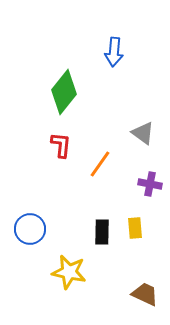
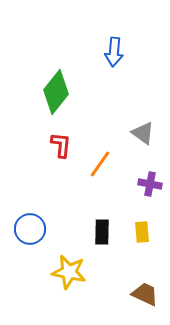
green diamond: moved 8 px left
yellow rectangle: moved 7 px right, 4 px down
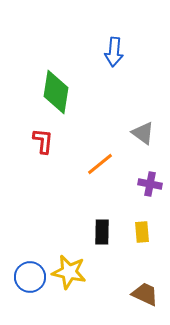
green diamond: rotated 30 degrees counterclockwise
red L-shape: moved 18 px left, 4 px up
orange line: rotated 16 degrees clockwise
blue circle: moved 48 px down
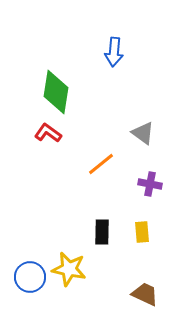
red L-shape: moved 5 px right, 8 px up; rotated 60 degrees counterclockwise
orange line: moved 1 px right
yellow star: moved 3 px up
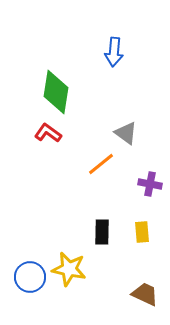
gray triangle: moved 17 px left
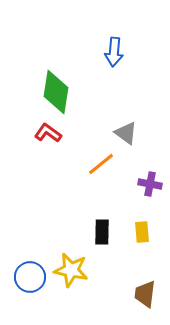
yellow star: moved 2 px right, 1 px down
brown trapezoid: rotated 108 degrees counterclockwise
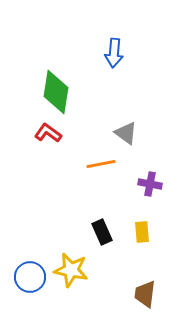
blue arrow: moved 1 px down
orange line: rotated 28 degrees clockwise
black rectangle: rotated 25 degrees counterclockwise
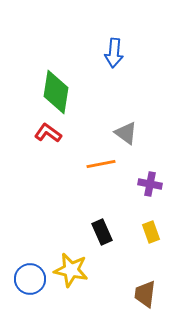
yellow rectangle: moved 9 px right; rotated 15 degrees counterclockwise
blue circle: moved 2 px down
